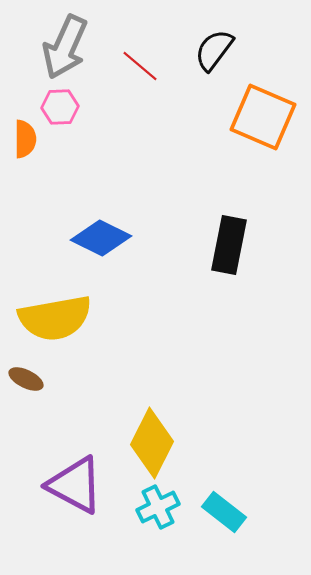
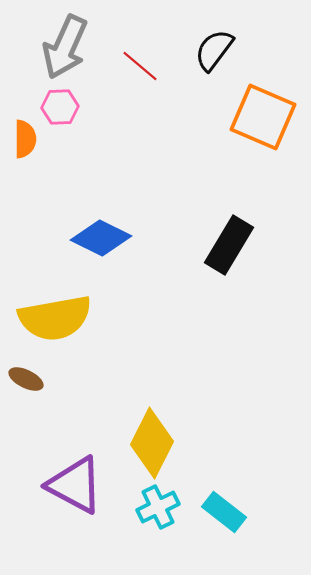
black rectangle: rotated 20 degrees clockwise
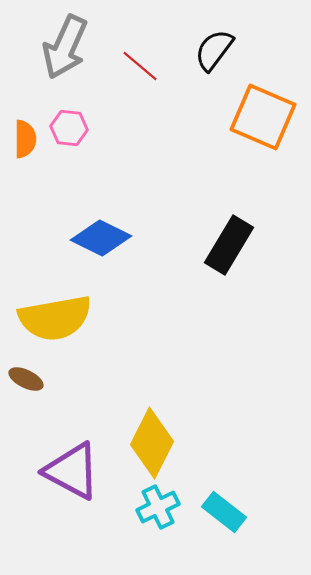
pink hexagon: moved 9 px right, 21 px down; rotated 9 degrees clockwise
purple triangle: moved 3 px left, 14 px up
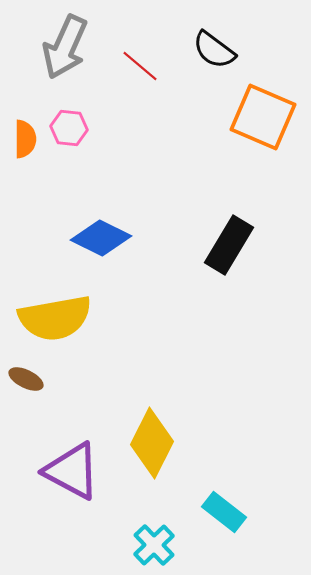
black semicircle: rotated 90 degrees counterclockwise
cyan cross: moved 4 px left, 38 px down; rotated 18 degrees counterclockwise
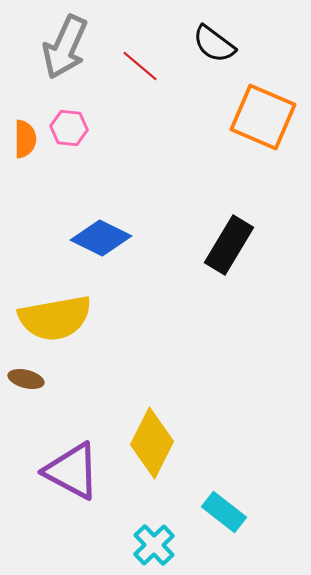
black semicircle: moved 6 px up
brown ellipse: rotated 12 degrees counterclockwise
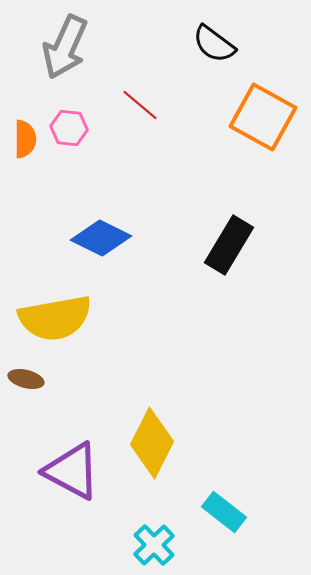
red line: moved 39 px down
orange square: rotated 6 degrees clockwise
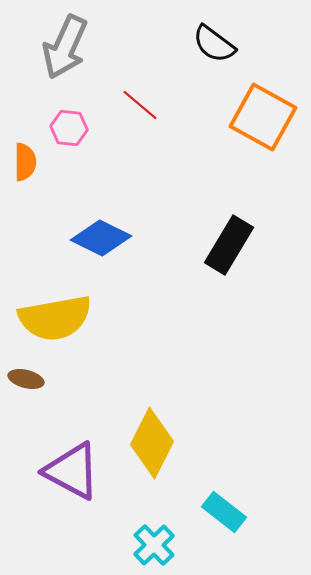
orange semicircle: moved 23 px down
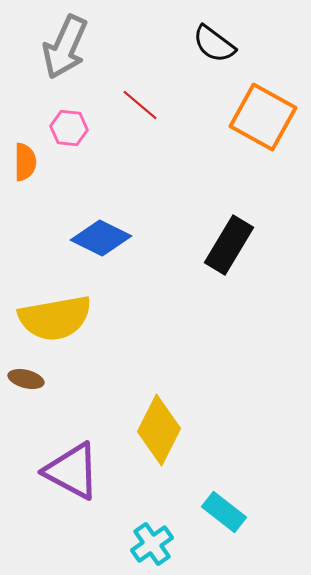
yellow diamond: moved 7 px right, 13 px up
cyan cross: moved 2 px left, 1 px up; rotated 9 degrees clockwise
